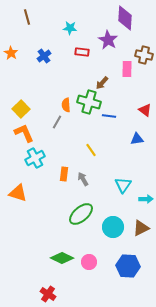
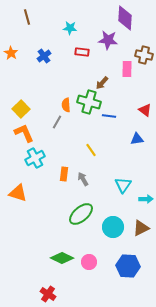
purple star: rotated 24 degrees counterclockwise
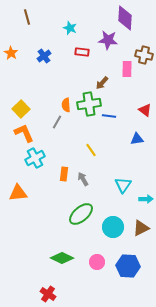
cyan star: rotated 16 degrees clockwise
green cross: moved 2 px down; rotated 25 degrees counterclockwise
orange triangle: rotated 24 degrees counterclockwise
pink circle: moved 8 px right
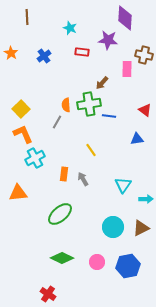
brown line: rotated 14 degrees clockwise
orange L-shape: moved 1 px left, 1 px down
green ellipse: moved 21 px left
blue hexagon: rotated 15 degrees counterclockwise
